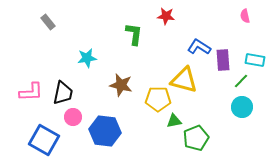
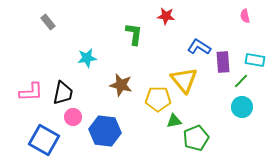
purple rectangle: moved 2 px down
yellow triangle: rotated 36 degrees clockwise
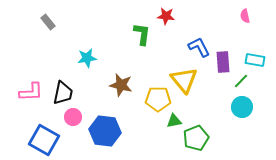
green L-shape: moved 8 px right
blue L-shape: rotated 30 degrees clockwise
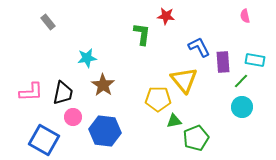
brown star: moved 18 px left; rotated 20 degrees clockwise
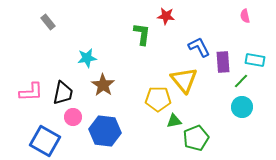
blue square: moved 1 px right, 1 px down
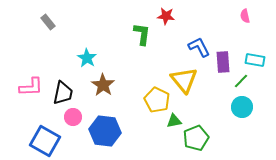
cyan star: rotated 30 degrees counterclockwise
pink L-shape: moved 5 px up
yellow pentagon: moved 1 px left, 1 px down; rotated 25 degrees clockwise
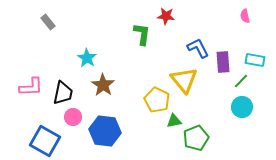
blue L-shape: moved 1 px left, 1 px down
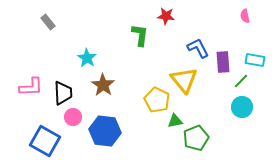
green L-shape: moved 2 px left, 1 px down
black trapezoid: rotated 15 degrees counterclockwise
green triangle: moved 1 px right
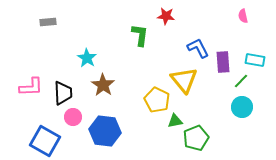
pink semicircle: moved 2 px left
gray rectangle: rotated 56 degrees counterclockwise
